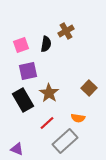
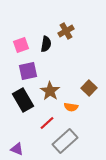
brown star: moved 1 px right, 2 px up
orange semicircle: moved 7 px left, 11 px up
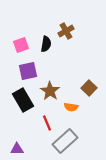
red line: rotated 70 degrees counterclockwise
purple triangle: rotated 24 degrees counterclockwise
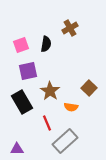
brown cross: moved 4 px right, 3 px up
black rectangle: moved 1 px left, 2 px down
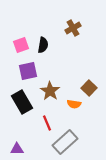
brown cross: moved 3 px right
black semicircle: moved 3 px left, 1 px down
orange semicircle: moved 3 px right, 3 px up
gray rectangle: moved 1 px down
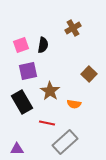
brown square: moved 14 px up
red line: rotated 56 degrees counterclockwise
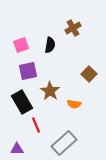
black semicircle: moved 7 px right
red line: moved 11 px left, 2 px down; rotated 56 degrees clockwise
gray rectangle: moved 1 px left, 1 px down
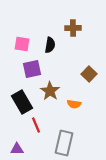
brown cross: rotated 28 degrees clockwise
pink square: moved 1 px right, 1 px up; rotated 28 degrees clockwise
purple square: moved 4 px right, 2 px up
gray rectangle: rotated 35 degrees counterclockwise
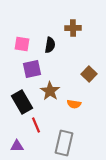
purple triangle: moved 3 px up
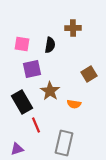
brown square: rotated 14 degrees clockwise
purple triangle: moved 3 px down; rotated 16 degrees counterclockwise
